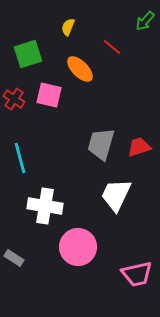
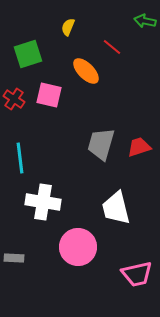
green arrow: rotated 60 degrees clockwise
orange ellipse: moved 6 px right, 2 px down
cyan line: rotated 8 degrees clockwise
white trapezoid: moved 13 px down; rotated 39 degrees counterclockwise
white cross: moved 2 px left, 4 px up
gray rectangle: rotated 30 degrees counterclockwise
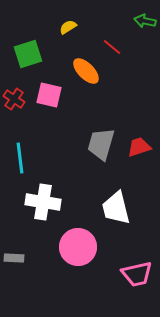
yellow semicircle: rotated 36 degrees clockwise
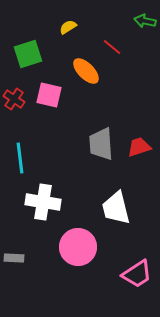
gray trapezoid: rotated 20 degrees counterclockwise
pink trapezoid: rotated 20 degrees counterclockwise
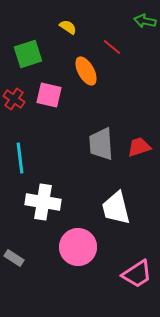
yellow semicircle: rotated 66 degrees clockwise
orange ellipse: rotated 16 degrees clockwise
gray rectangle: rotated 30 degrees clockwise
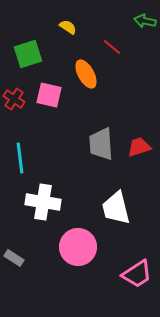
orange ellipse: moved 3 px down
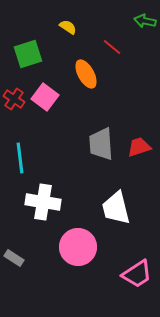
pink square: moved 4 px left, 2 px down; rotated 24 degrees clockwise
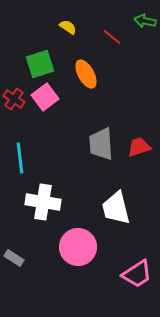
red line: moved 10 px up
green square: moved 12 px right, 10 px down
pink square: rotated 16 degrees clockwise
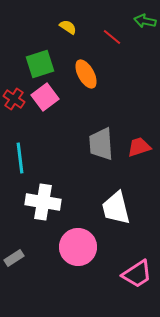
gray rectangle: rotated 66 degrees counterclockwise
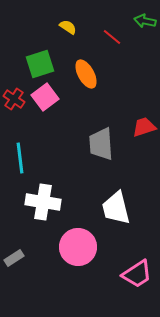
red trapezoid: moved 5 px right, 20 px up
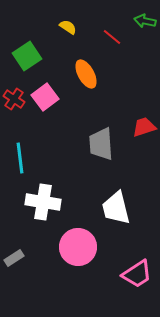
green square: moved 13 px left, 8 px up; rotated 16 degrees counterclockwise
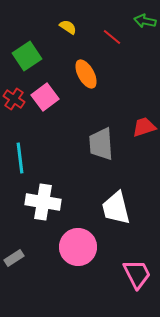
pink trapezoid: rotated 84 degrees counterclockwise
